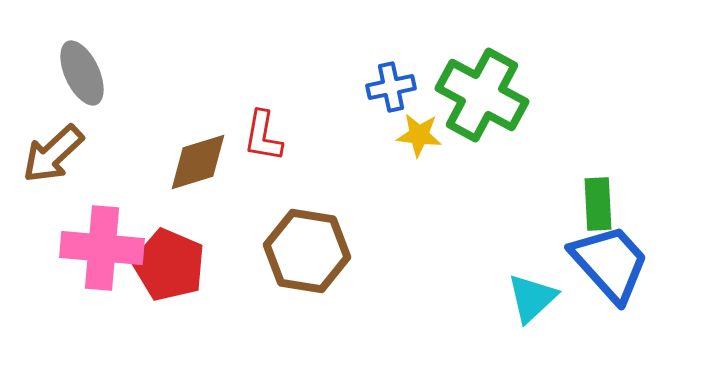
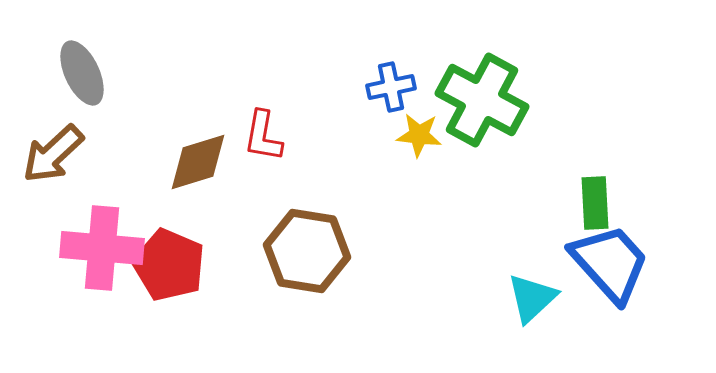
green cross: moved 5 px down
green rectangle: moved 3 px left, 1 px up
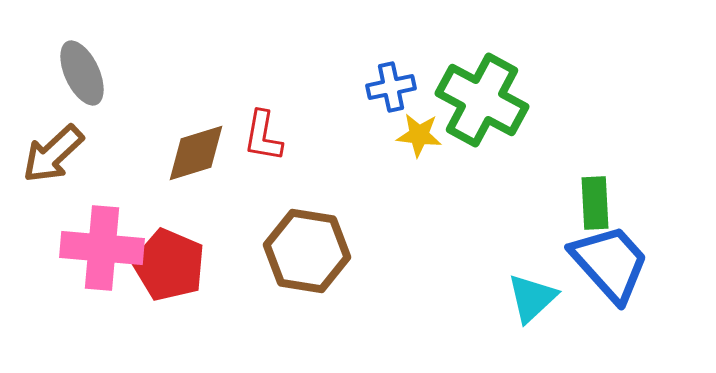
brown diamond: moved 2 px left, 9 px up
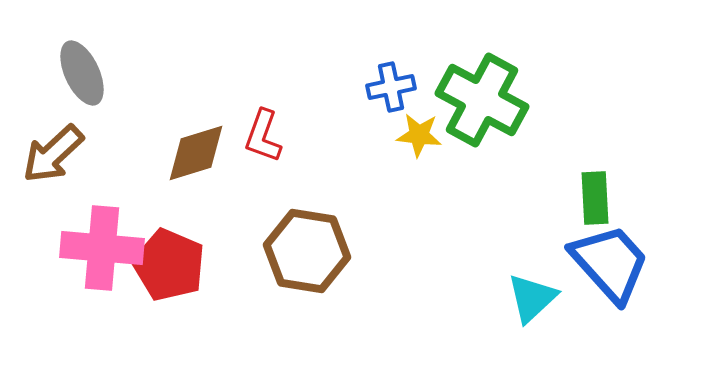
red L-shape: rotated 10 degrees clockwise
green rectangle: moved 5 px up
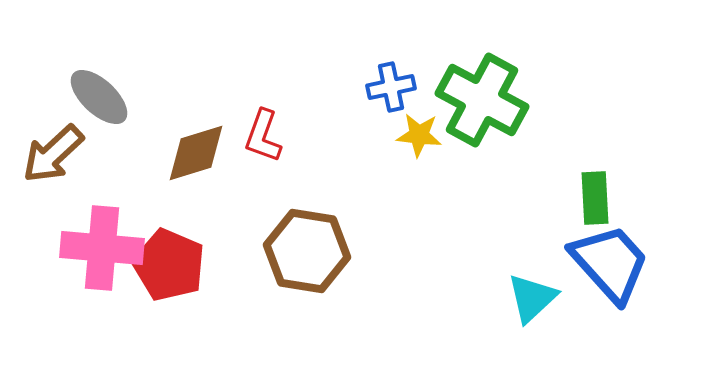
gray ellipse: moved 17 px right, 24 px down; rotated 22 degrees counterclockwise
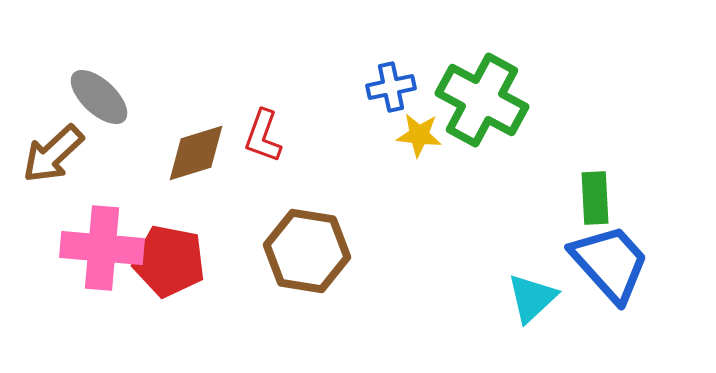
red pentagon: moved 4 px up; rotated 12 degrees counterclockwise
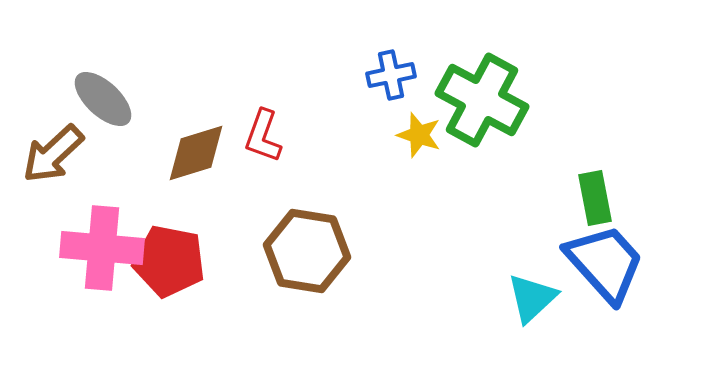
blue cross: moved 12 px up
gray ellipse: moved 4 px right, 2 px down
yellow star: rotated 12 degrees clockwise
green rectangle: rotated 8 degrees counterclockwise
blue trapezoid: moved 5 px left
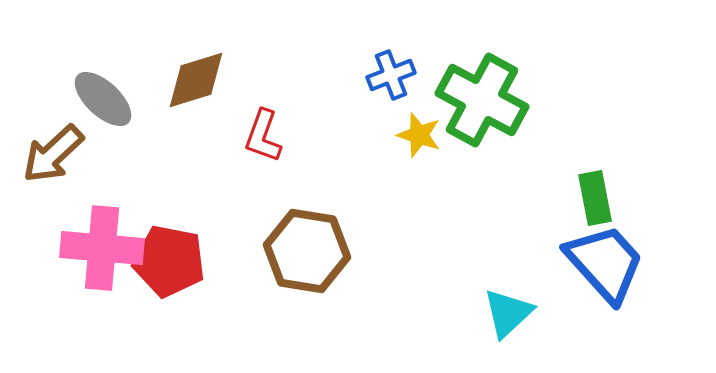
blue cross: rotated 9 degrees counterclockwise
brown diamond: moved 73 px up
cyan triangle: moved 24 px left, 15 px down
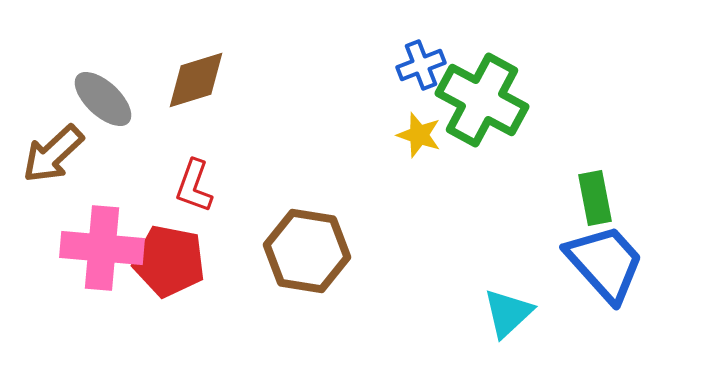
blue cross: moved 30 px right, 10 px up
red L-shape: moved 69 px left, 50 px down
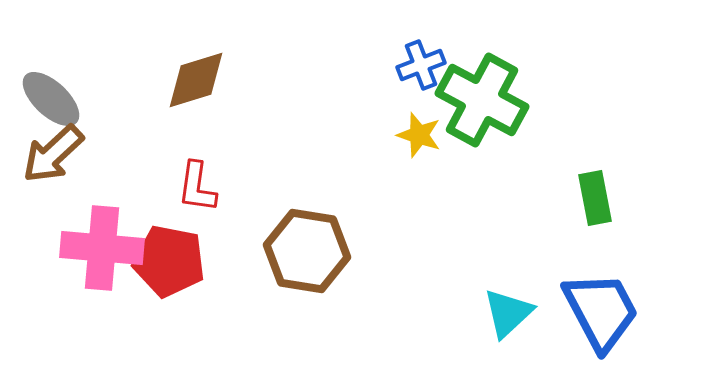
gray ellipse: moved 52 px left
red L-shape: moved 3 px right, 1 px down; rotated 12 degrees counterclockwise
blue trapezoid: moved 4 px left, 48 px down; rotated 14 degrees clockwise
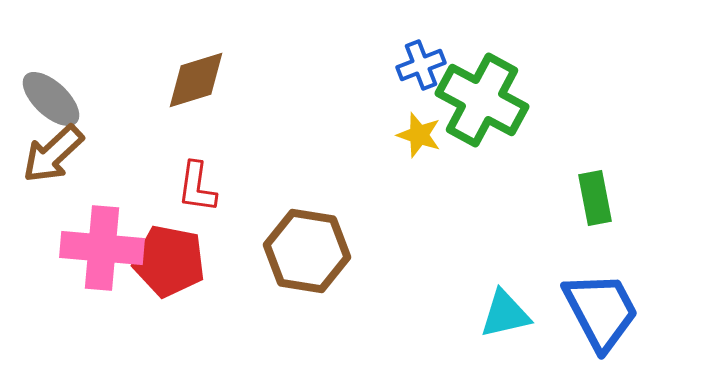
cyan triangle: moved 3 px left, 1 px down; rotated 30 degrees clockwise
